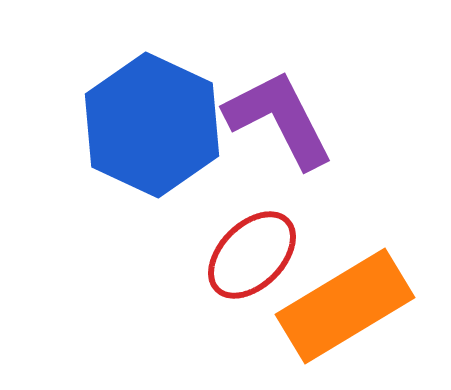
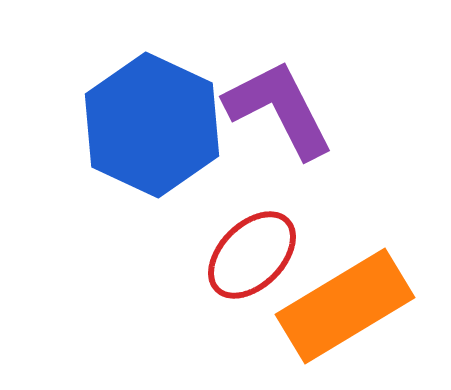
purple L-shape: moved 10 px up
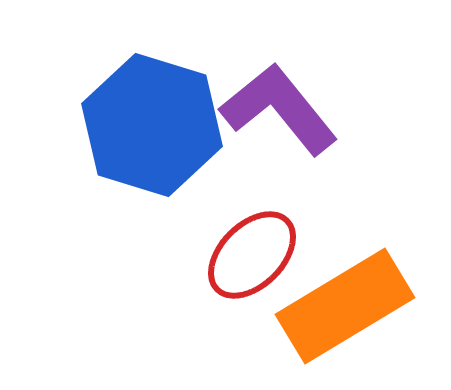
purple L-shape: rotated 12 degrees counterclockwise
blue hexagon: rotated 8 degrees counterclockwise
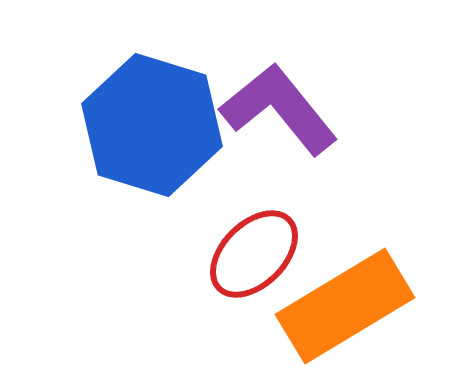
red ellipse: moved 2 px right, 1 px up
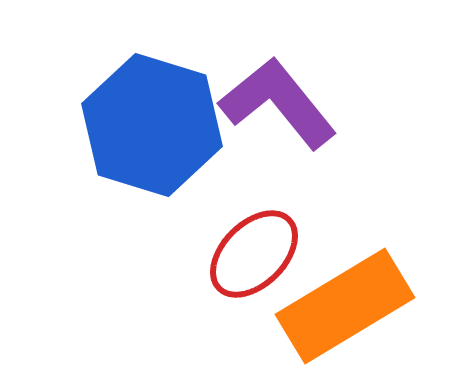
purple L-shape: moved 1 px left, 6 px up
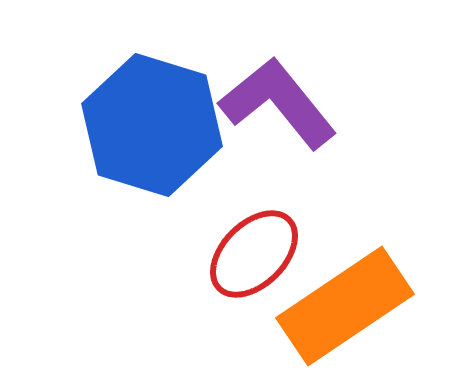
orange rectangle: rotated 3 degrees counterclockwise
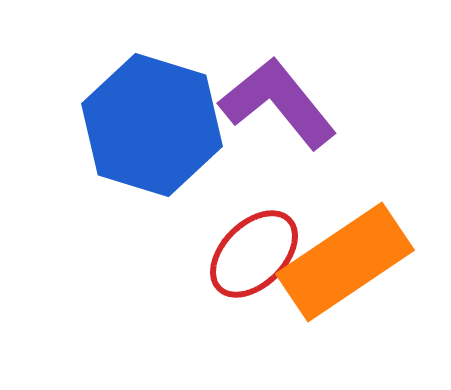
orange rectangle: moved 44 px up
